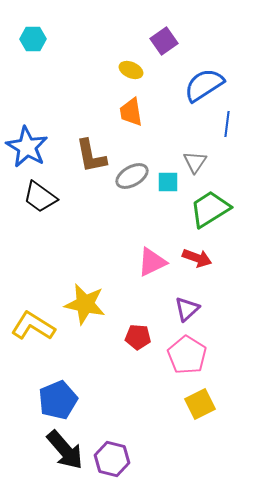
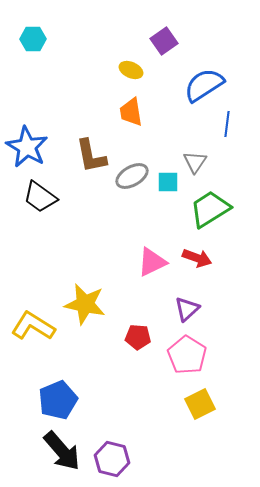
black arrow: moved 3 px left, 1 px down
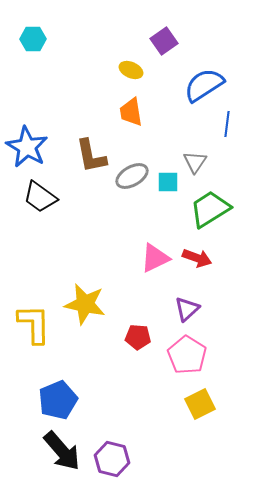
pink triangle: moved 3 px right, 4 px up
yellow L-shape: moved 1 px right, 2 px up; rotated 57 degrees clockwise
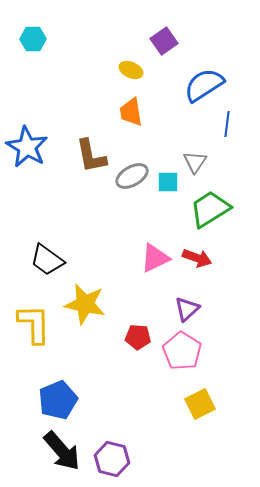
black trapezoid: moved 7 px right, 63 px down
pink pentagon: moved 5 px left, 4 px up
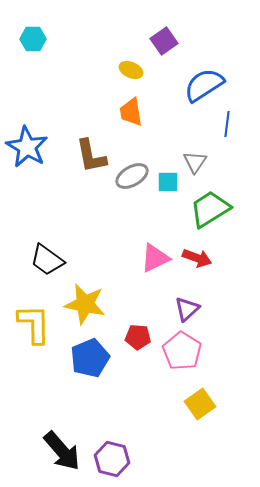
blue pentagon: moved 32 px right, 42 px up
yellow square: rotated 8 degrees counterclockwise
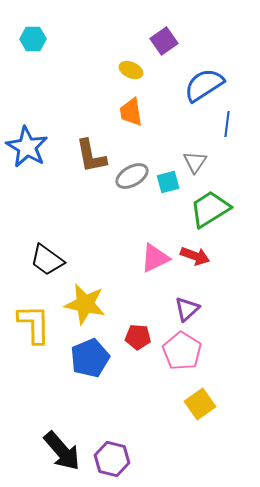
cyan square: rotated 15 degrees counterclockwise
red arrow: moved 2 px left, 2 px up
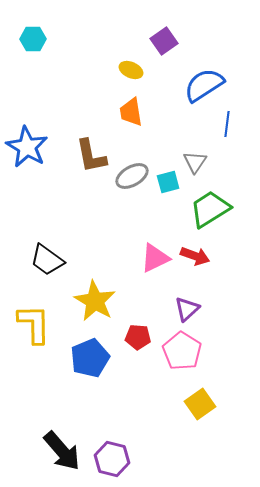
yellow star: moved 10 px right, 3 px up; rotated 18 degrees clockwise
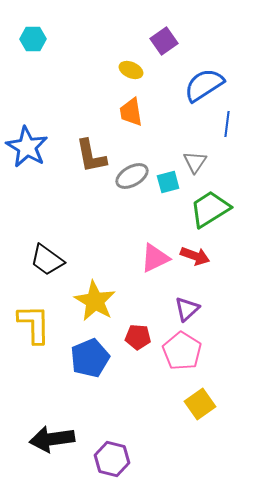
black arrow: moved 10 px left, 12 px up; rotated 123 degrees clockwise
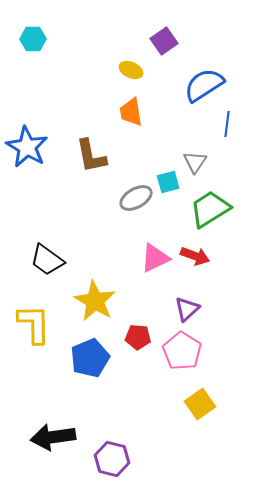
gray ellipse: moved 4 px right, 22 px down
black arrow: moved 1 px right, 2 px up
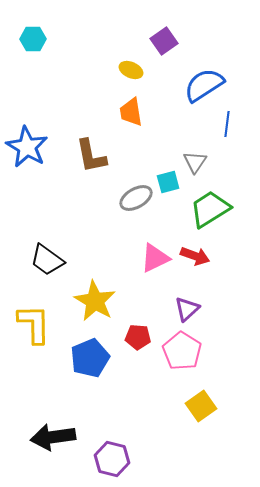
yellow square: moved 1 px right, 2 px down
